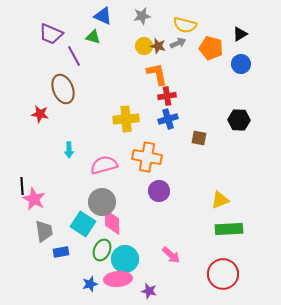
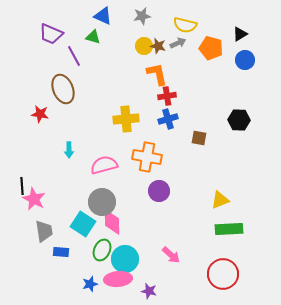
blue circle: moved 4 px right, 4 px up
blue rectangle: rotated 14 degrees clockwise
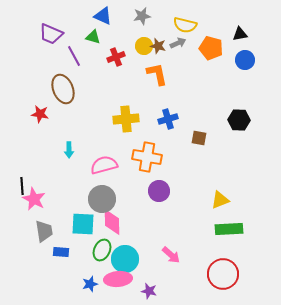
black triangle: rotated 21 degrees clockwise
red cross: moved 51 px left, 39 px up; rotated 12 degrees counterclockwise
gray circle: moved 3 px up
cyan square: rotated 30 degrees counterclockwise
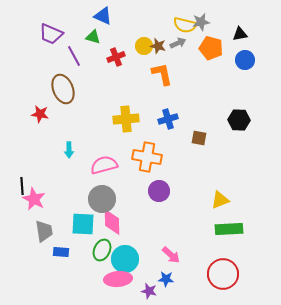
gray star: moved 59 px right, 6 px down
orange L-shape: moved 5 px right
blue star: moved 76 px right, 5 px up; rotated 21 degrees clockwise
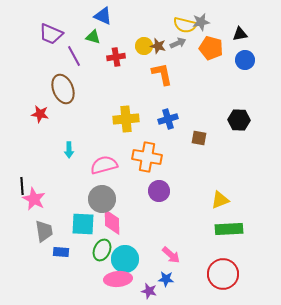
red cross: rotated 12 degrees clockwise
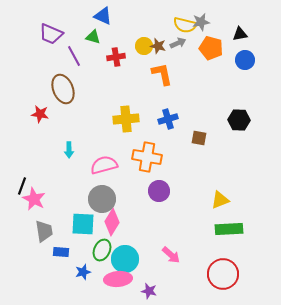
black line: rotated 24 degrees clockwise
pink diamond: rotated 32 degrees clockwise
blue star: moved 83 px left, 7 px up; rotated 21 degrees counterclockwise
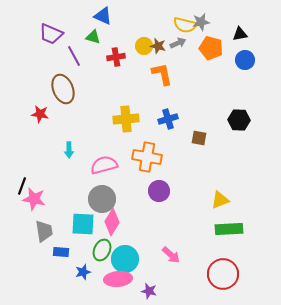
pink star: rotated 15 degrees counterclockwise
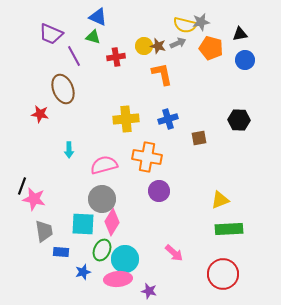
blue triangle: moved 5 px left, 1 px down
brown square: rotated 21 degrees counterclockwise
pink arrow: moved 3 px right, 2 px up
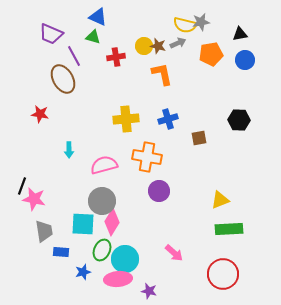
orange pentagon: moved 6 px down; rotated 25 degrees counterclockwise
brown ellipse: moved 10 px up; rotated 8 degrees counterclockwise
gray circle: moved 2 px down
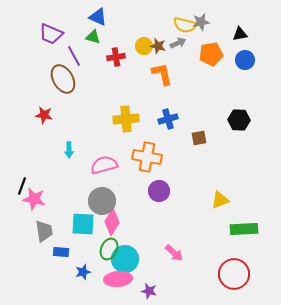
red star: moved 4 px right, 1 px down
green rectangle: moved 15 px right
green ellipse: moved 7 px right, 1 px up
red circle: moved 11 px right
